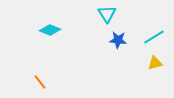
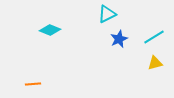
cyan triangle: rotated 36 degrees clockwise
blue star: moved 1 px right, 1 px up; rotated 30 degrees counterclockwise
orange line: moved 7 px left, 2 px down; rotated 56 degrees counterclockwise
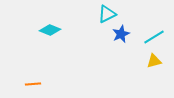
blue star: moved 2 px right, 5 px up
yellow triangle: moved 1 px left, 2 px up
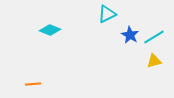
blue star: moved 9 px right, 1 px down; rotated 18 degrees counterclockwise
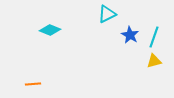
cyan line: rotated 40 degrees counterclockwise
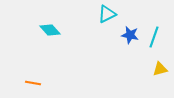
cyan diamond: rotated 25 degrees clockwise
blue star: rotated 18 degrees counterclockwise
yellow triangle: moved 6 px right, 8 px down
orange line: moved 1 px up; rotated 14 degrees clockwise
